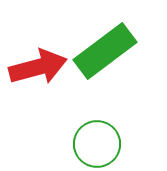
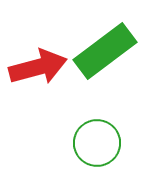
green circle: moved 1 px up
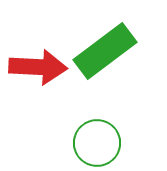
red arrow: rotated 18 degrees clockwise
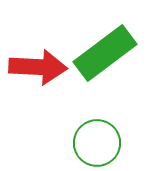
green rectangle: moved 2 px down
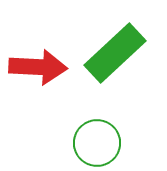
green rectangle: moved 10 px right; rotated 6 degrees counterclockwise
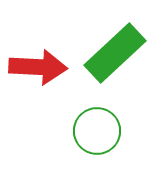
green circle: moved 12 px up
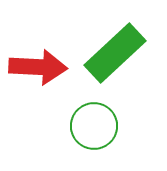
green circle: moved 3 px left, 5 px up
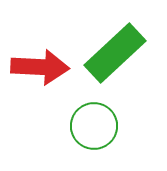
red arrow: moved 2 px right
